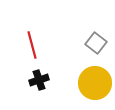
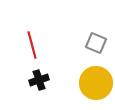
gray square: rotated 15 degrees counterclockwise
yellow circle: moved 1 px right
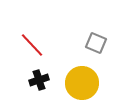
red line: rotated 28 degrees counterclockwise
yellow circle: moved 14 px left
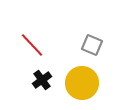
gray square: moved 4 px left, 2 px down
black cross: moved 3 px right; rotated 18 degrees counterclockwise
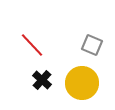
black cross: rotated 12 degrees counterclockwise
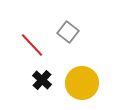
gray square: moved 24 px left, 13 px up; rotated 15 degrees clockwise
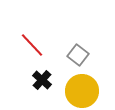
gray square: moved 10 px right, 23 px down
yellow circle: moved 8 px down
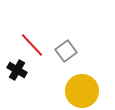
gray square: moved 12 px left, 4 px up; rotated 15 degrees clockwise
black cross: moved 25 px left, 10 px up; rotated 12 degrees counterclockwise
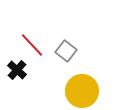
gray square: rotated 15 degrees counterclockwise
black cross: rotated 12 degrees clockwise
